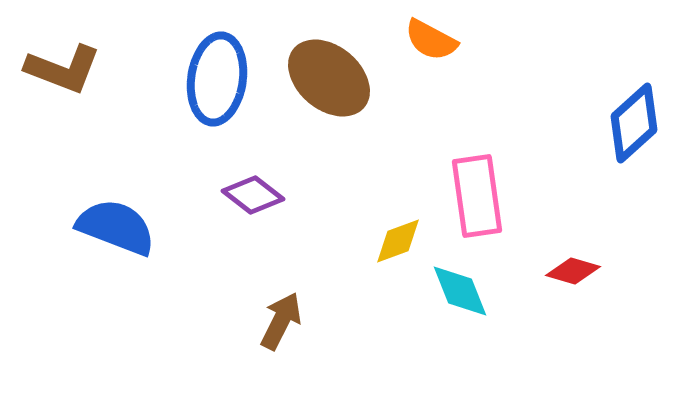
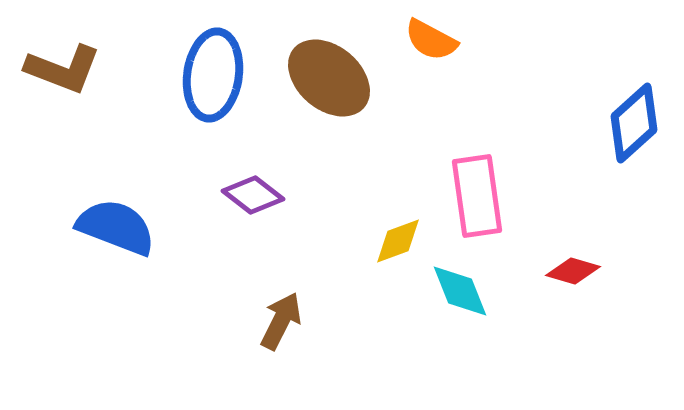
blue ellipse: moved 4 px left, 4 px up
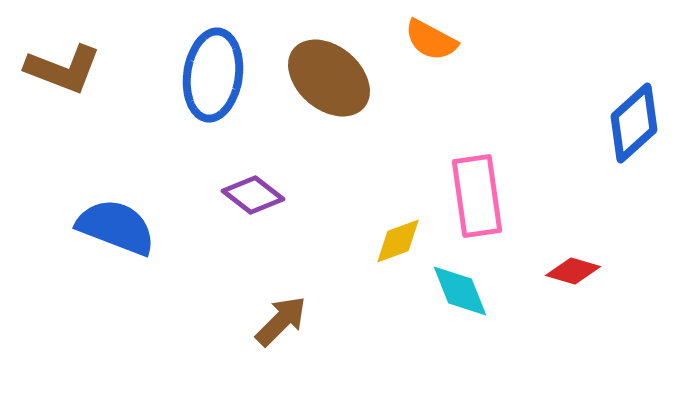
brown arrow: rotated 18 degrees clockwise
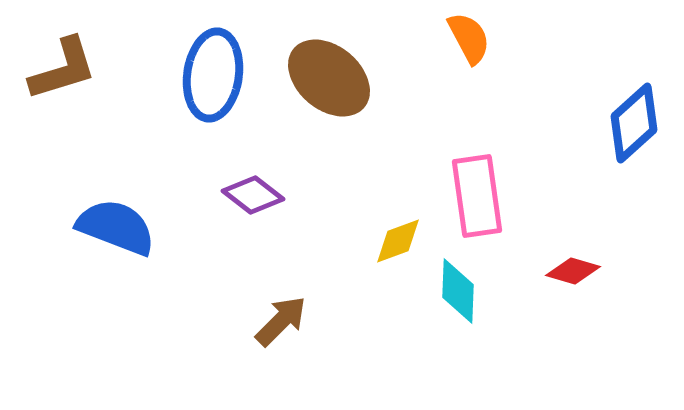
orange semicircle: moved 38 px right, 2 px up; rotated 146 degrees counterclockwise
brown L-shape: rotated 38 degrees counterclockwise
cyan diamond: moved 2 px left; rotated 24 degrees clockwise
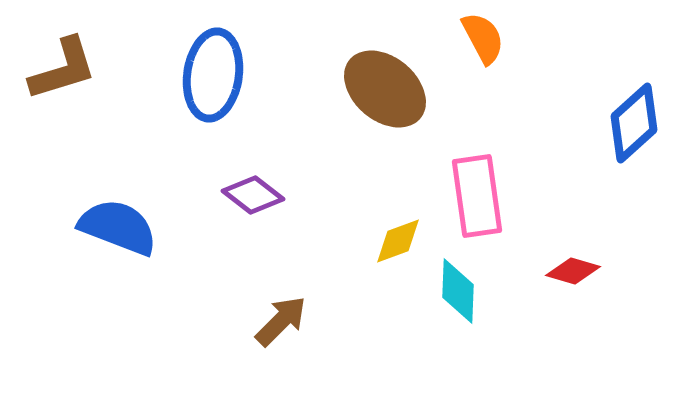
orange semicircle: moved 14 px right
brown ellipse: moved 56 px right, 11 px down
blue semicircle: moved 2 px right
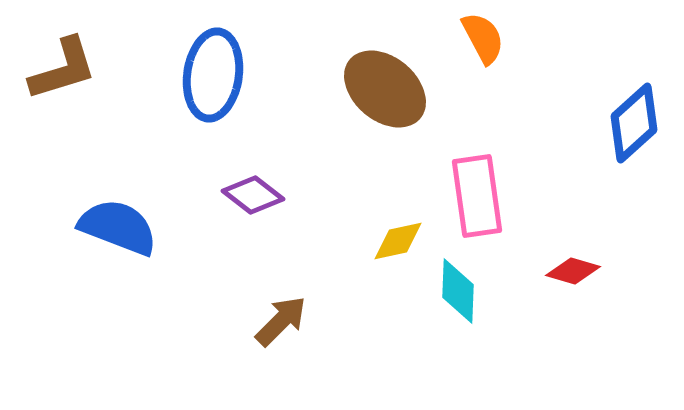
yellow diamond: rotated 8 degrees clockwise
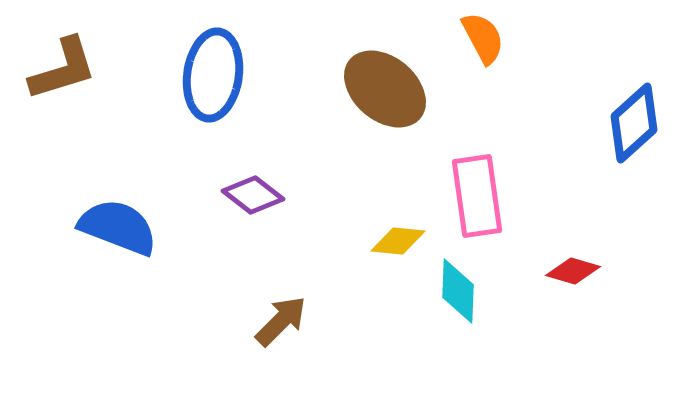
yellow diamond: rotated 18 degrees clockwise
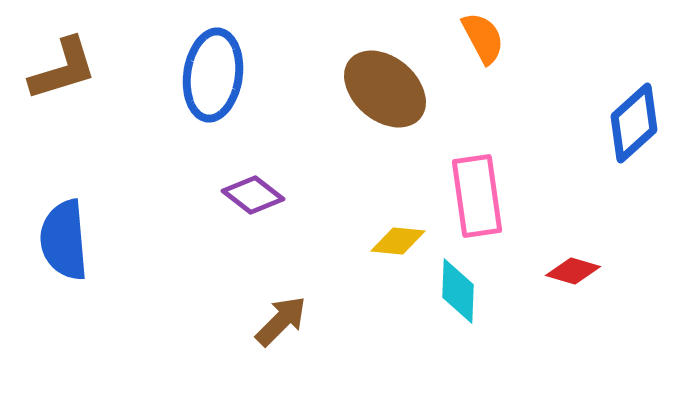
blue semicircle: moved 54 px left, 13 px down; rotated 116 degrees counterclockwise
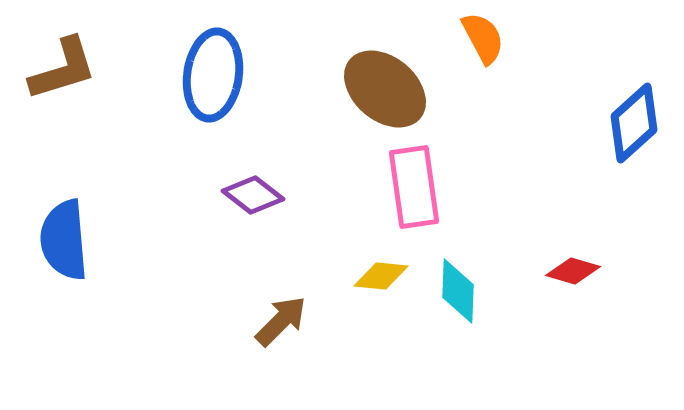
pink rectangle: moved 63 px left, 9 px up
yellow diamond: moved 17 px left, 35 px down
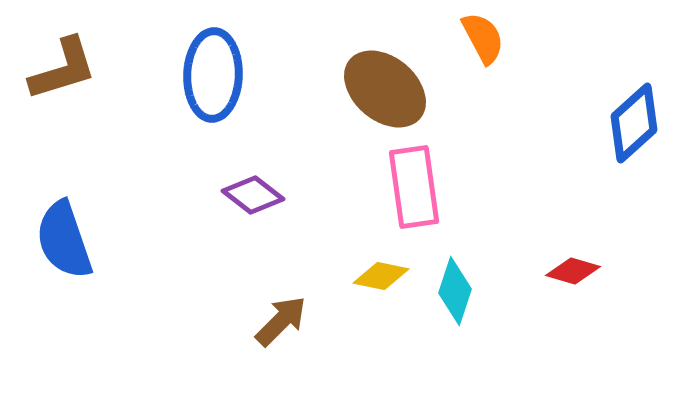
blue ellipse: rotated 6 degrees counterclockwise
blue semicircle: rotated 14 degrees counterclockwise
yellow diamond: rotated 6 degrees clockwise
cyan diamond: moved 3 px left; rotated 16 degrees clockwise
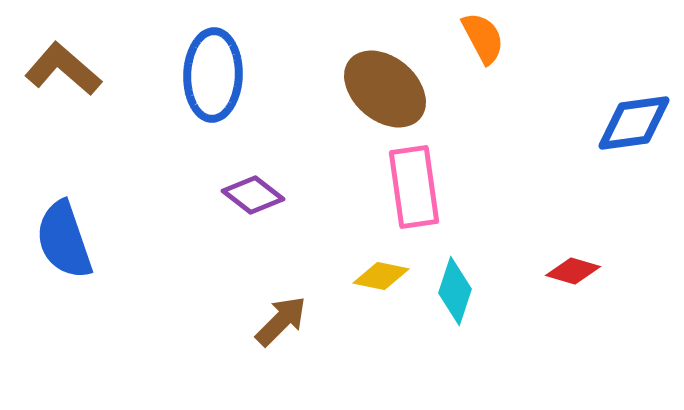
brown L-shape: rotated 122 degrees counterclockwise
blue diamond: rotated 34 degrees clockwise
